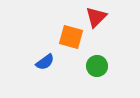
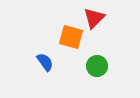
red triangle: moved 2 px left, 1 px down
blue semicircle: rotated 90 degrees counterclockwise
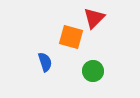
blue semicircle: rotated 18 degrees clockwise
green circle: moved 4 px left, 5 px down
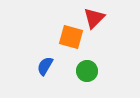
blue semicircle: moved 4 px down; rotated 132 degrees counterclockwise
green circle: moved 6 px left
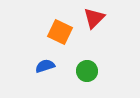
orange square: moved 11 px left, 5 px up; rotated 10 degrees clockwise
blue semicircle: rotated 42 degrees clockwise
